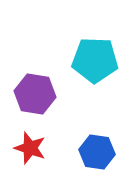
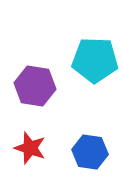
purple hexagon: moved 8 px up
blue hexagon: moved 7 px left
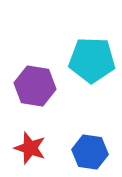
cyan pentagon: moved 3 px left
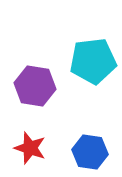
cyan pentagon: moved 1 px right, 1 px down; rotated 9 degrees counterclockwise
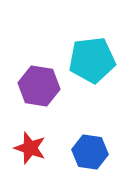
cyan pentagon: moved 1 px left, 1 px up
purple hexagon: moved 4 px right
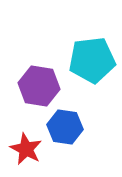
red star: moved 4 px left, 1 px down; rotated 8 degrees clockwise
blue hexagon: moved 25 px left, 25 px up
